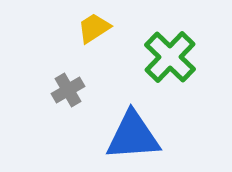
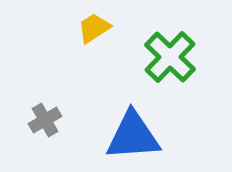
gray cross: moved 23 px left, 30 px down
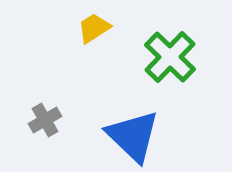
blue triangle: rotated 48 degrees clockwise
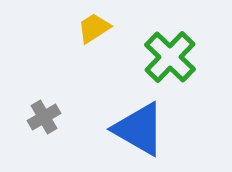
gray cross: moved 1 px left, 3 px up
blue triangle: moved 6 px right, 7 px up; rotated 14 degrees counterclockwise
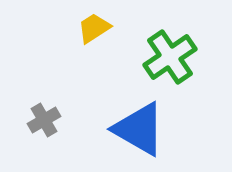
green cross: rotated 12 degrees clockwise
gray cross: moved 3 px down
